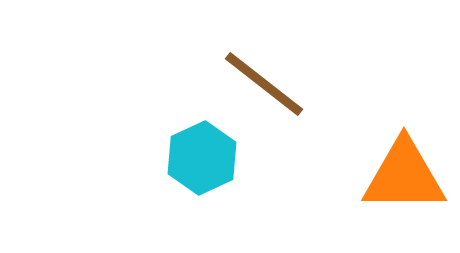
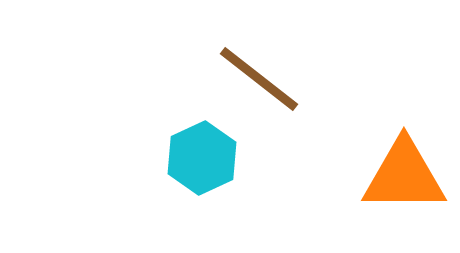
brown line: moved 5 px left, 5 px up
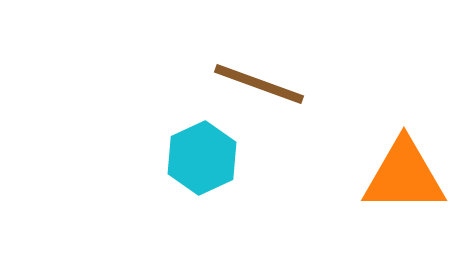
brown line: moved 5 px down; rotated 18 degrees counterclockwise
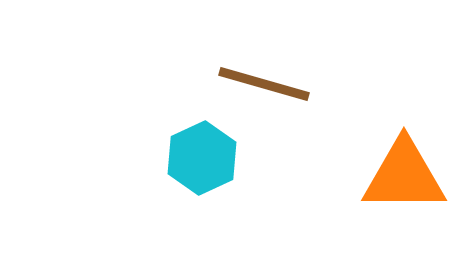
brown line: moved 5 px right; rotated 4 degrees counterclockwise
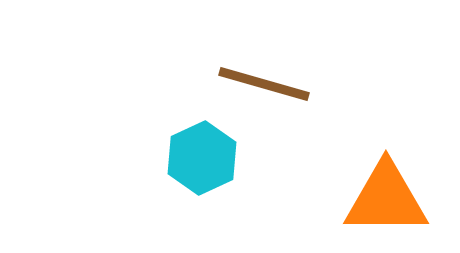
orange triangle: moved 18 px left, 23 px down
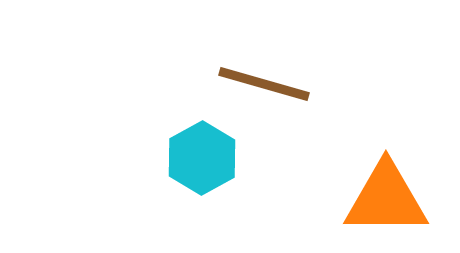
cyan hexagon: rotated 4 degrees counterclockwise
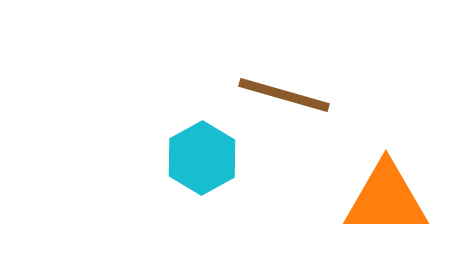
brown line: moved 20 px right, 11 px down
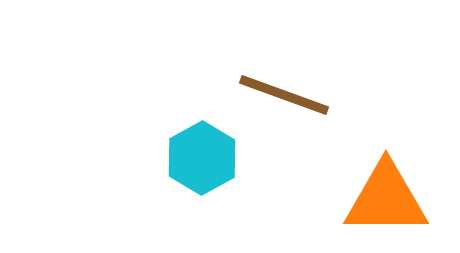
brown line: rotated 4 degrees clockwise
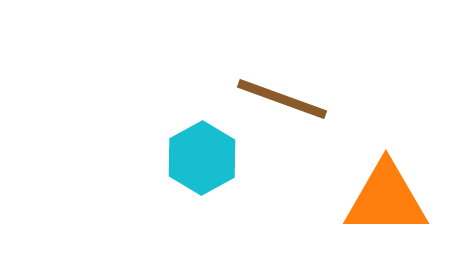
brown line: moved 2 px left, 4 px down
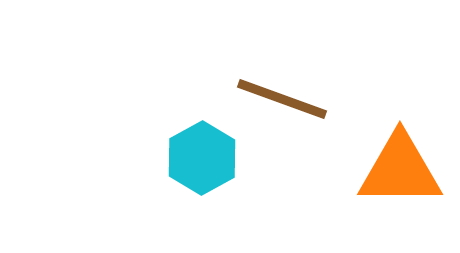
orange triangle: moved 14 px right, 29 px up
